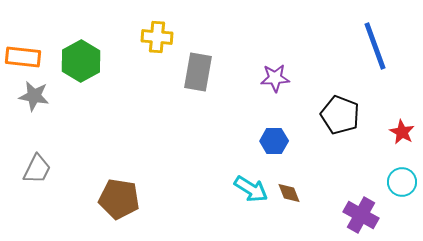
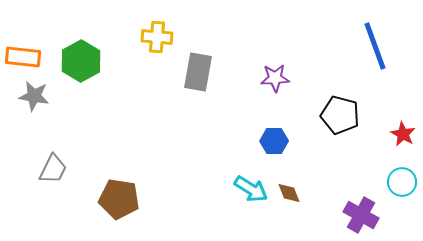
black pentagon: rotated 6 degrees counterclockwise
red star: moved 1 px right, 2 px down
gray trapezoid: moved 16 px right
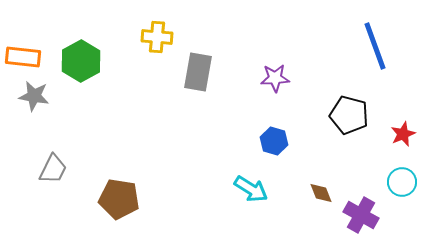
black pentagon: moved 9 px right
red star: rotated 20 degrees clockwise
blue hexagon: rotated 16 degrees clockwise
brown diamond: moved 32 px right
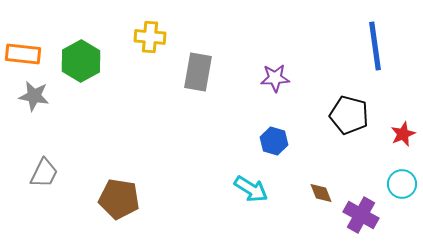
yellow cross: moved 7 px left
blue line: rotated 12 degrees clockwise
orange rectangle: moved 3 px up
gray trapezoid: moved 9 px left, 4 px down
cyan circle: moved 2 px down
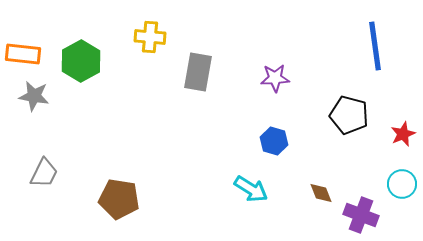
purple cross: rotated 8 degrees counterclockwise
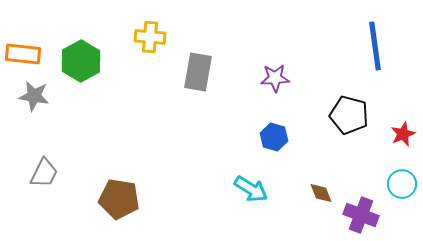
blue hexagon: moved 4 px up
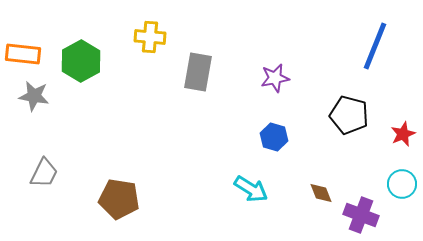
blue line: rotated 30 degrees clockwise
purple star: rotated 8 degrees counterclockwise
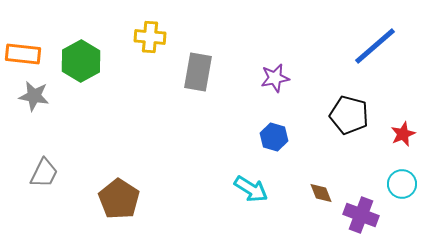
blue line: rotated 27 degrees clockwise
brown pentagon: rotated 24 degrees clockwise
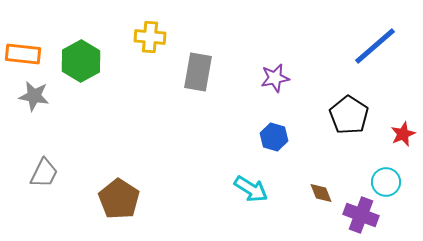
black pentagon: rotated 18 degrees clockwise
cyan circle: moved 16 px left, 2 px up
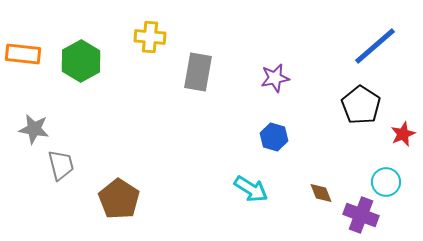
gray star: moved 33 px down
black pentagon: moved 12 px right, 10 px up
gray trapezoid: moved 17 px right, 8 px up; rotated 40 degrees counterclockwise
